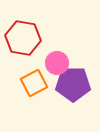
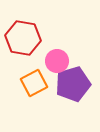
pink circle: moved 2 px up
purple pentagon: rotated 16 degrees counterclockwise
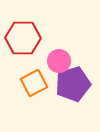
red hexagon: rotated 8 degrees counterclockwise
pink circle: moved 2 px right
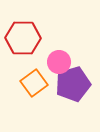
pink circle: moved 1 px down
orange square: rotated 8 degrees counterclockwise
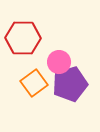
purple pentagon: moved 3 px left
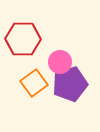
red hexagon: moved 1 px down
pink circle: moved 1 px right
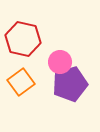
red hexagon: rotated 12 degrees clockwise
orange square: moved 13 px left, 1 px up
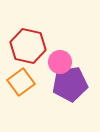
red hexagon: moved 5 px right, 7 px down
purple pentagon: rotated 8 degrees clockwise
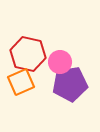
red hexagon: moved 8 px down
orange square: rotated 12 degrees clockwise
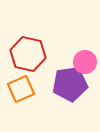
pink circle: moved 25 px right
orange square: moved 7 px down
